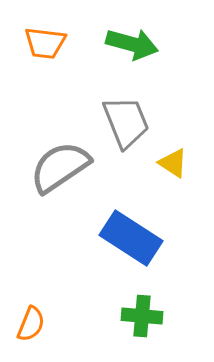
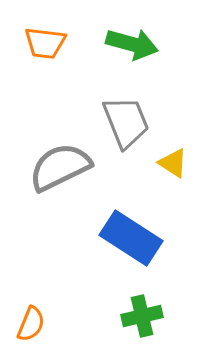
gray semicircle: rotated 8 degrees clockwise
green cross: rotated 18 degrees counterclockwise
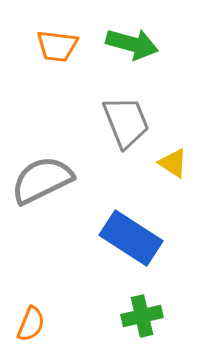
orange trapezoid: moved 12 px right, 3 px down
gray semicircle: moved 18 px left, 13 px down
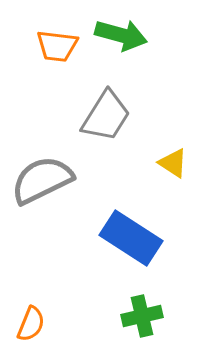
green arrow: moved 11 px left, 9 px up
gray trapezoid: moved 20 px left, 6 px up; rotated 54 degrees clockwise
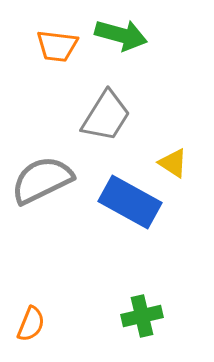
blue rectangle: moved 1 px left, 36 px up; rotated 4 degrees counterclockwise
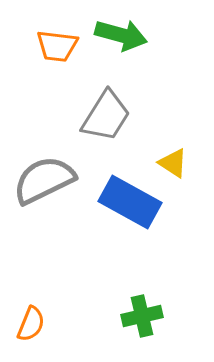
gray semicircle: moved 2 px right
